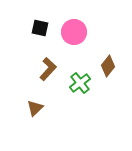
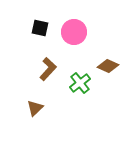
brown diamond: rotated 75 degrees clockwise
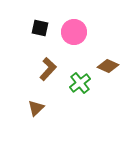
brown triangle: moved 1 px right
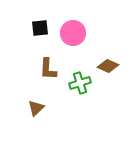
black square: rotated 18 degrees counterclockwise
pink circle: moved 1 px left, 1 px down
brown L-shape: rotated 140 degrees clockwise
green cross: rotated 20 degrees clockwise
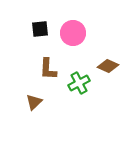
black square: moved 1 px down
green cross: moved 1 px left; rotated 10 degrees counterclockwise
brown triangle: moved 2 px left, 6 px up
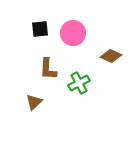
brown diamond: moved 3 px right, 10 px up
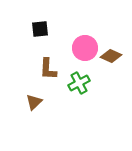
pink circle: moved 12 px right, 15 px down
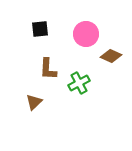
pink circle: moved 1 px right, 14 px up
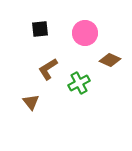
pink circle: moved 1 px left, 1 px up
brown diamond: moved 1 px left, 4 px down
brown L-shape: rotated 55 degrees clockwise
brown triangle: moved 3 px left; rotated 24 degrees counterclockwise
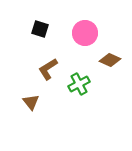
black square: rotated 24 degrees clockwise
green cross: moved 1 px down
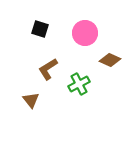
brown triangle: moved 2 px up
